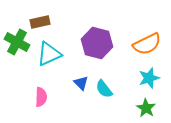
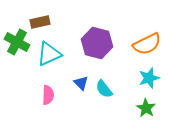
pink semicircle: moved 7 px right, 2 px up
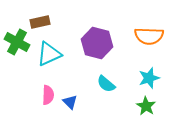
orange semicircle: moved 2 px right, 8 px up; rotated 28 degrees clockwise
blue triangle: moved 11 px left, 19 px down
cyan semicircle: moved 2 px right, 5 px up; rotated 12 degrees counterclockwise
green star: moved 2 px up
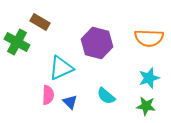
brown rectangle: rotated 42 degrees clockwise
orange semicircle: moved 2 px down
cyan triangle: moved 12 px right, 14 px down
cyan semicircle: moved 12 px down
green star: rotated 24 degrees counterclockwise
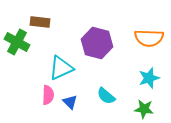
brown rectangle: rotated 24 degrees counterclockwise
green star: moved 2 px left, 3 px down
